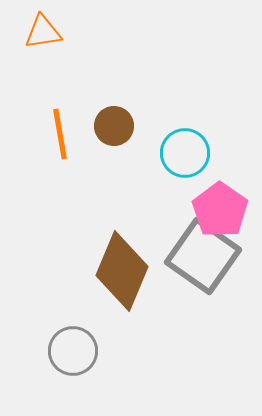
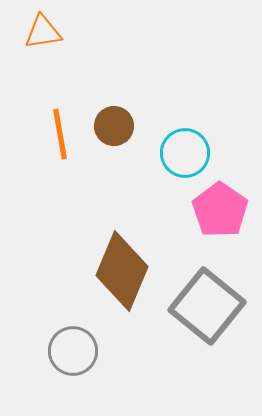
gray square: moved 4 px right, 50 px down; rotated 4 degrees clockwise
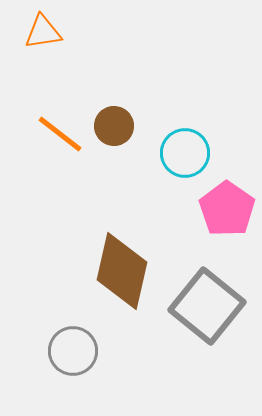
orange line: rotated 42 degrees counterclockwise
pink pentagon: moved 7 px right, 1 px up
brown diamond: rotated 10 degrees counterclockwise
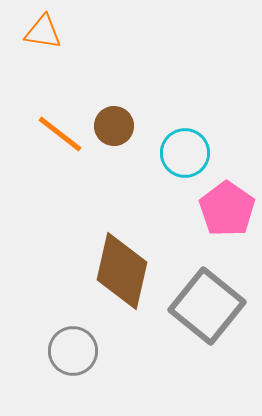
orange triangle: rotated 18 degrees clockwise
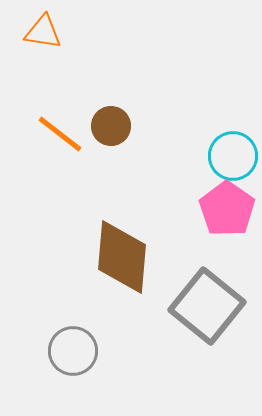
brown circle: moved 3 px left
cyan circle: moved 48 px right, 3 px down
brown diamond: moved 14 px up; rotated 8 degrees counterclockwise
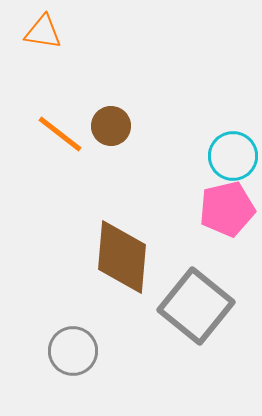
pink pentagon: rotated 24 degrees clockwise
gray square: moved 11 px left
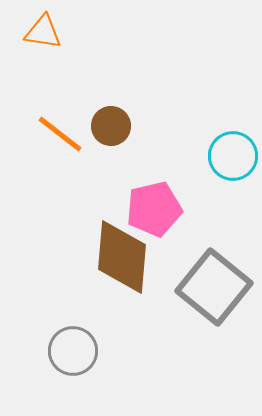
pink pentagon: moved 73 px left
gray square: moved 18 px right, 19 px up
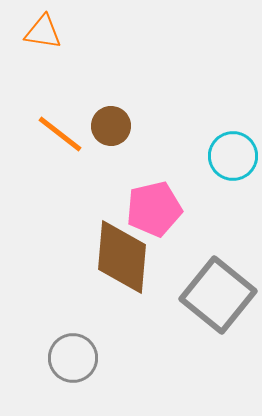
gray square: moved 4 px right, 8 px down
gray circle: moved 7 px down
